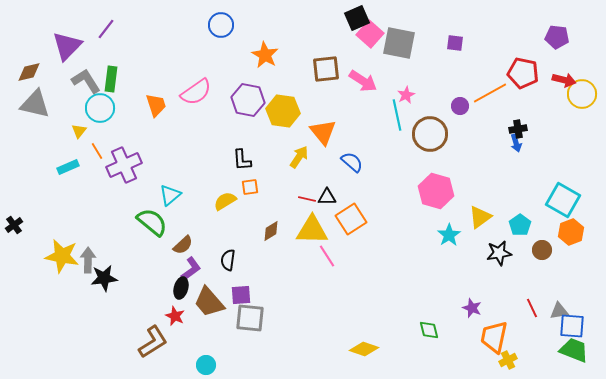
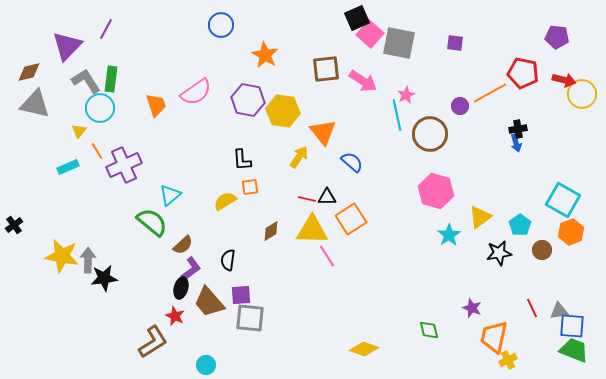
purple line at (106, 29): rotated 10 degrees counterclockwise
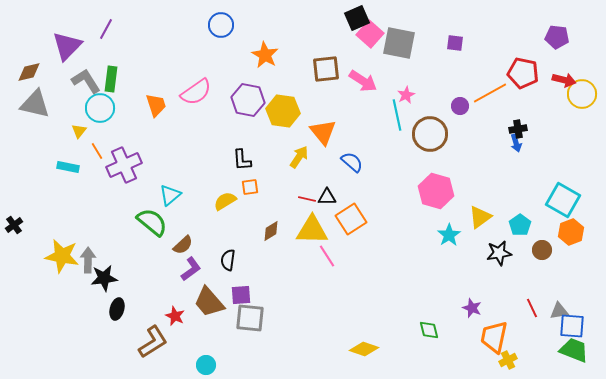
cyan rectangle at (68, 167): rotated 35 degrees clockwise
black ellipse at (181, 288): moved 64 px left, 21 px down
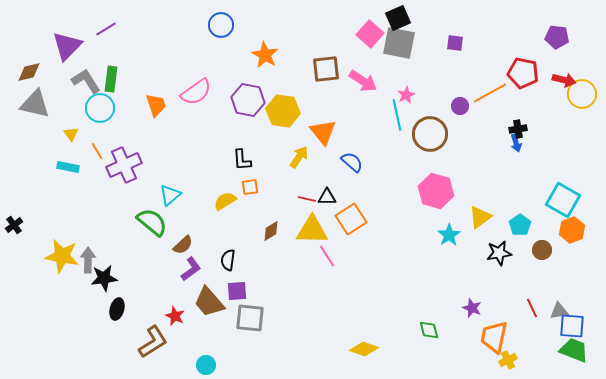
black square at (357, 18): moved 41 px right
purple line at (106, 29): rotated 30 degrees clockwise
yellow triangle at (79, 131): moved 8 px left, 3 px down; rotated 14 degrees counterclockwise
orange hexagon at (571, 232): moved 1 px right, 2 px up
purple square at (241, 295): moved 4 px left, 4 px up
